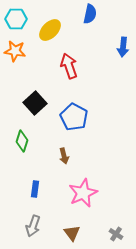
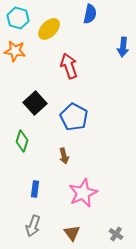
cyan hexagon: moved 2 px right, 1 px up; rotated 15 degrees clockwise
yellow ellipse: moved 1 px left, 1 px up
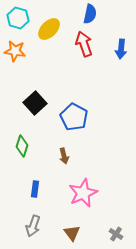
blue arrow: moved 2 px left, 2 px down
red arrow: moved 15 px right, 22 px up
green diamond: moved 5 px down
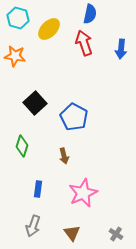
red arrow: moved 1 px up
orange star: moved 5 px down
blue rectangle: moved 3 px right
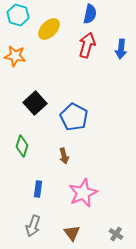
cyan hexagon: moved 3 px up
red arrow: moved 3 px right, 2 px down; rotated 35 degrees clockwise
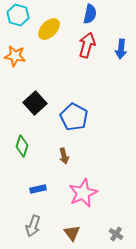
blue rectangle: rotated 70 degrees clockwise
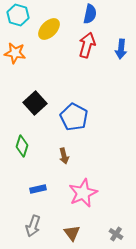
orange star: moved 3 px up
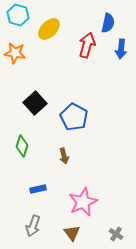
blue semicircle: moved 18 px right, 9 px down
pink star: moved 9 px down
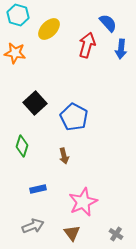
blue semicircle: rotated 54 degrees counterclockwise
gray arrow: rotated 130 degrees counterclockwise
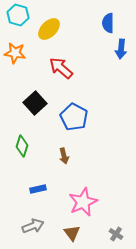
blue semicircle: rotated 138 degrees counterclockwise
red arrow: moved 26 px left, 23 px down; rotated 65 degrees counterclockwise
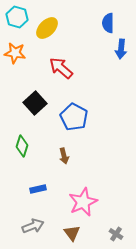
cyan hexagon: moved 1 px left, 2 px down
yellow ellipse: moved 2 px left, 1 px up
